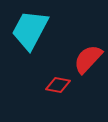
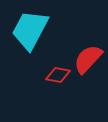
red diamond: moved 10 px up
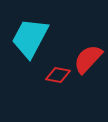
cyan trapezoid: moved 8 px down
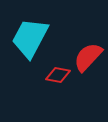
red semicircle: moved 2 px up
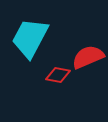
red semicircle: rotated 24 degrees clockwise
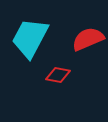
red semicircle: moved 18 px up
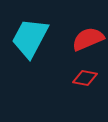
red diamond: moved 27 px right, 3 px down
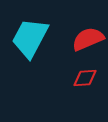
red diamond: rotated 15 degrees counterclockwise
